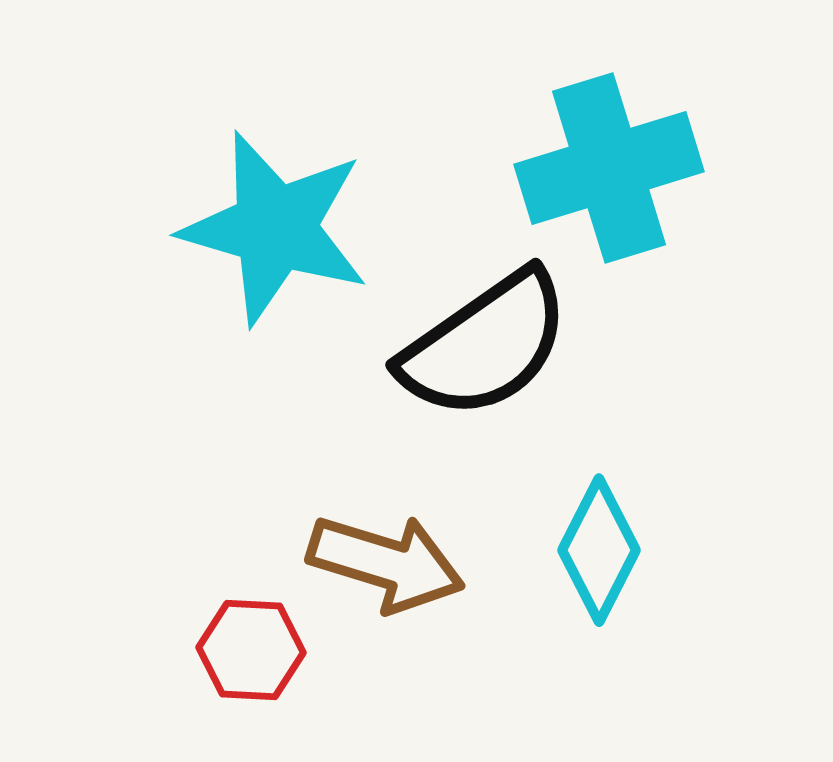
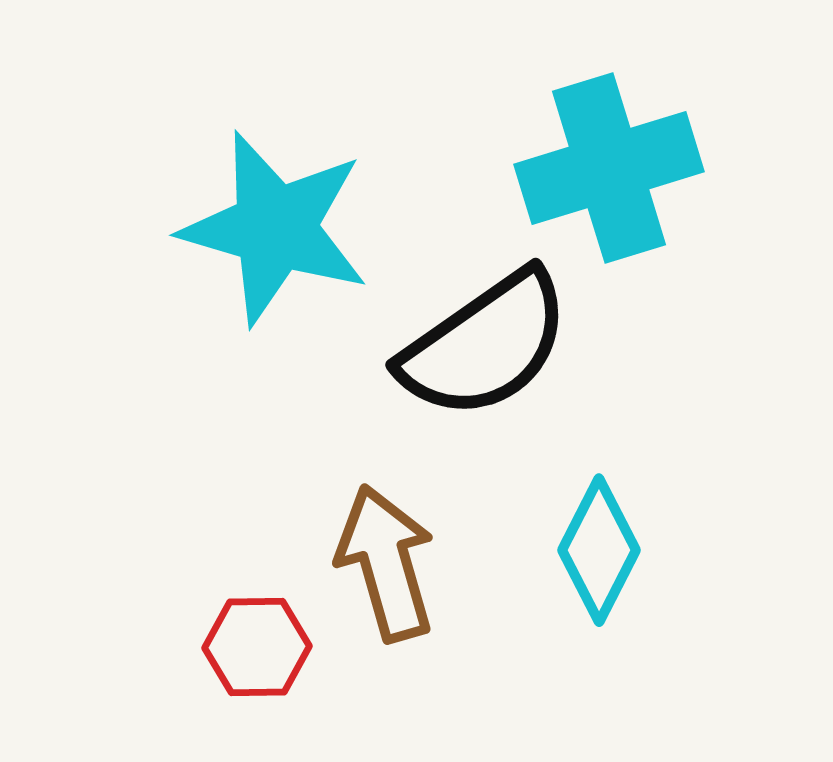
brown arrow: rotated 123 degrees counterclockwise
red hexagon: moved 6 px right, 3 px up; rotated 4 degrees counterclockwise
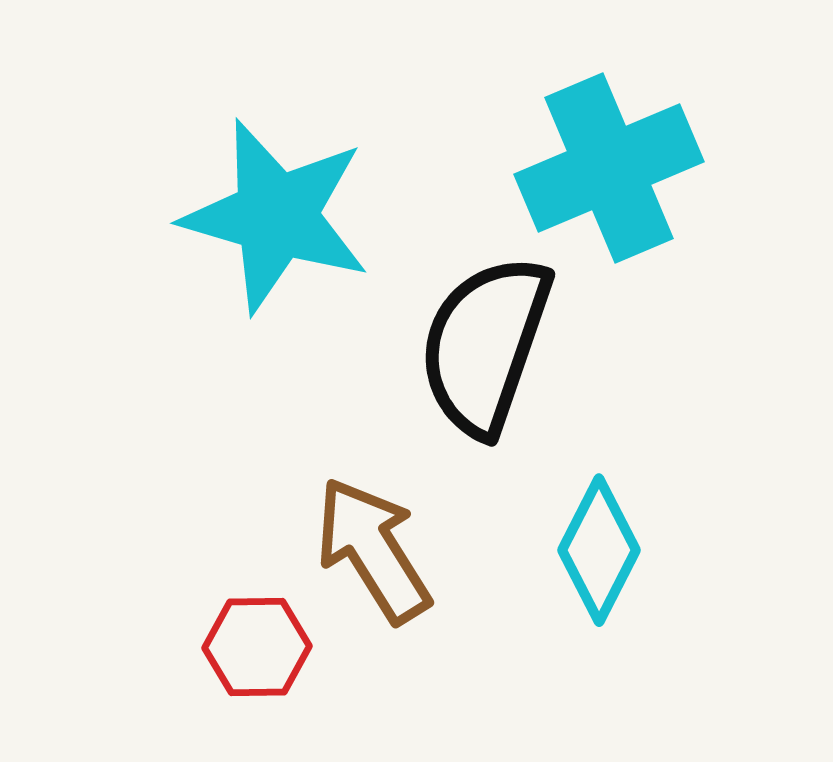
cyan cross: rotated 6 degrees counterclockwise
cyan star: moved 1 px right, 12 px up
black semicircle: rotated 144 degrees clockwise
brown arrow: moved 13 px left, 13 px up; rotated 16 degrees counterclockwise
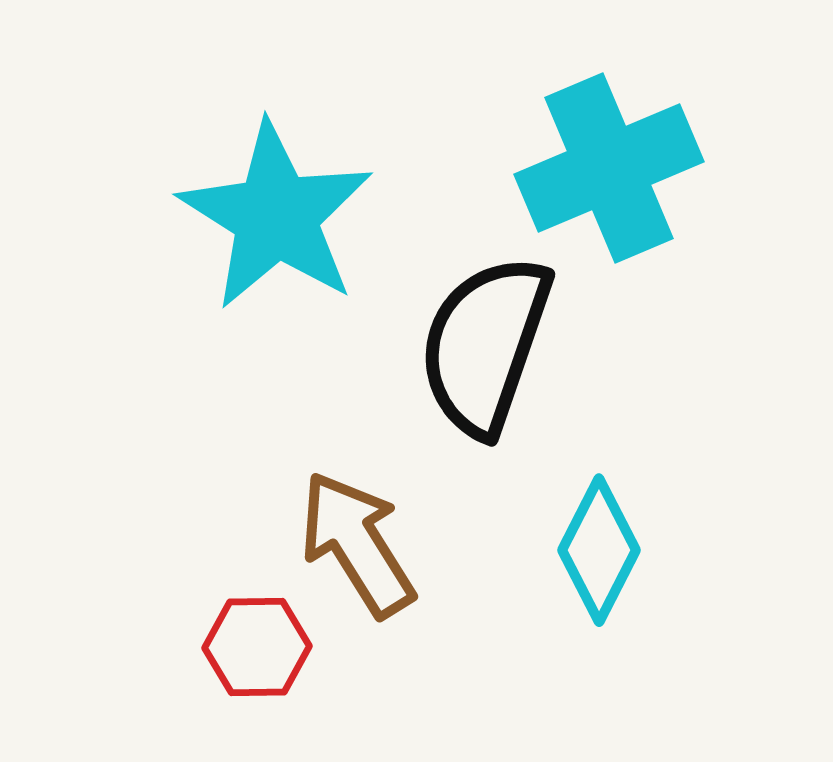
cyan star: rotated 16 degrees clockwise
brown arrow: moved 16 px left, 6 px up
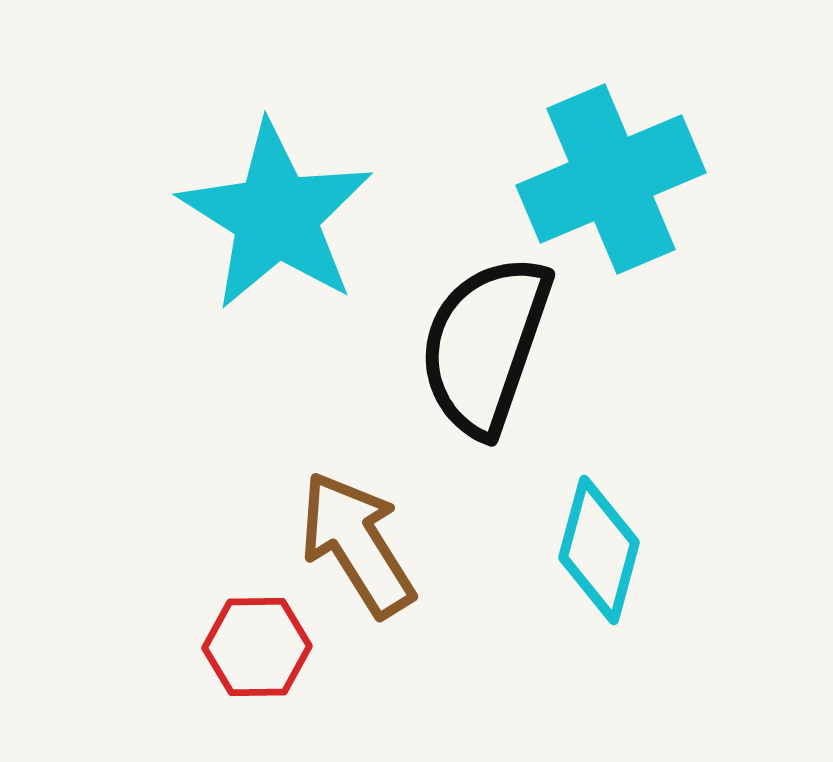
cyan cross: moved 2 px right, 11 px down
cyan diamond: rotated 12 degrees counterclockwise
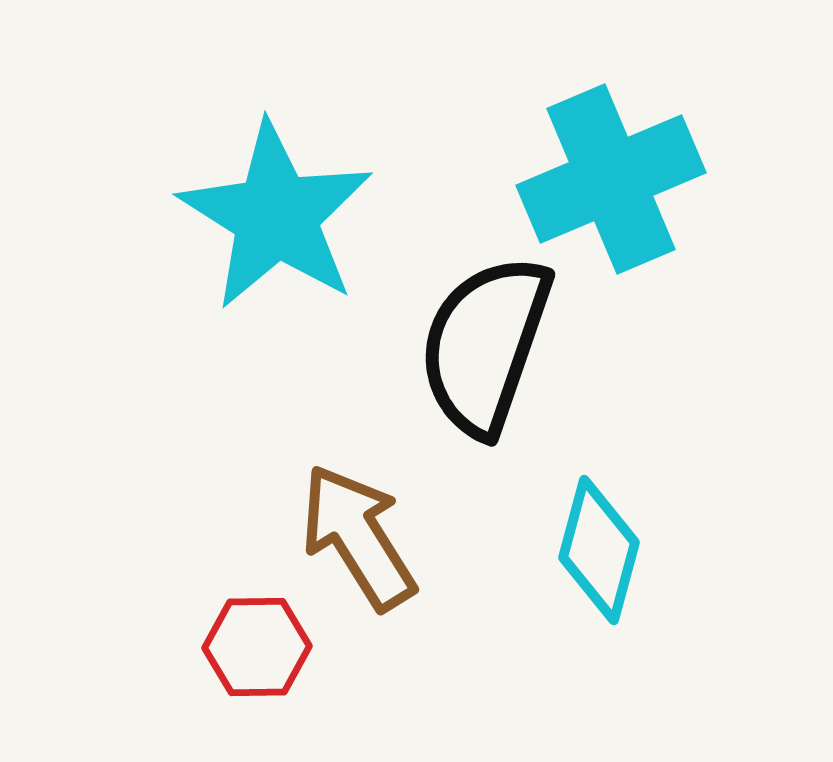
brown arrow: moved 1 px right, 7 px up
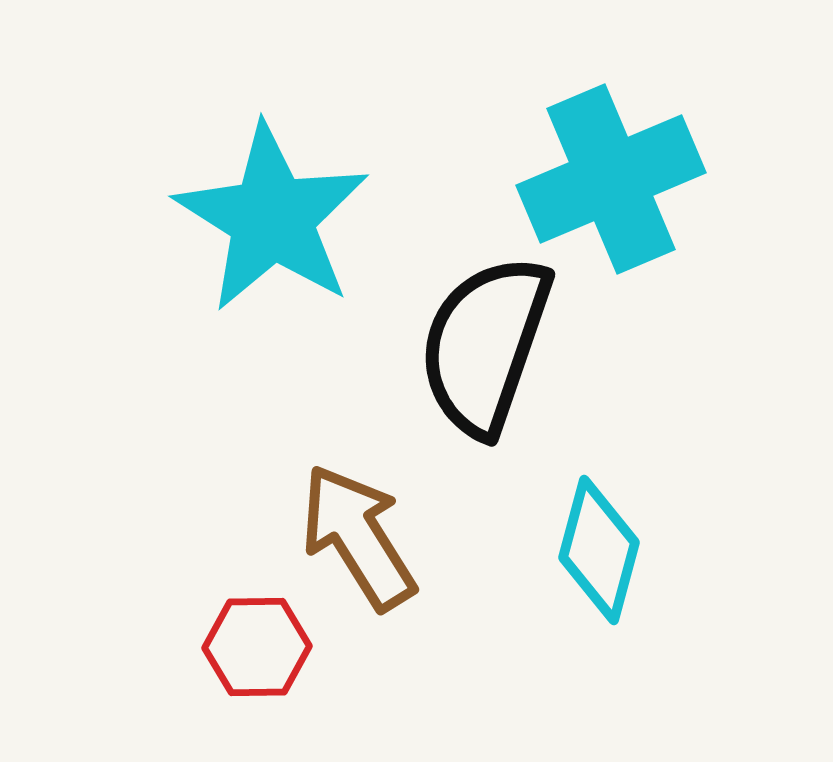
cyan star: moved 4 px left, 2 px down
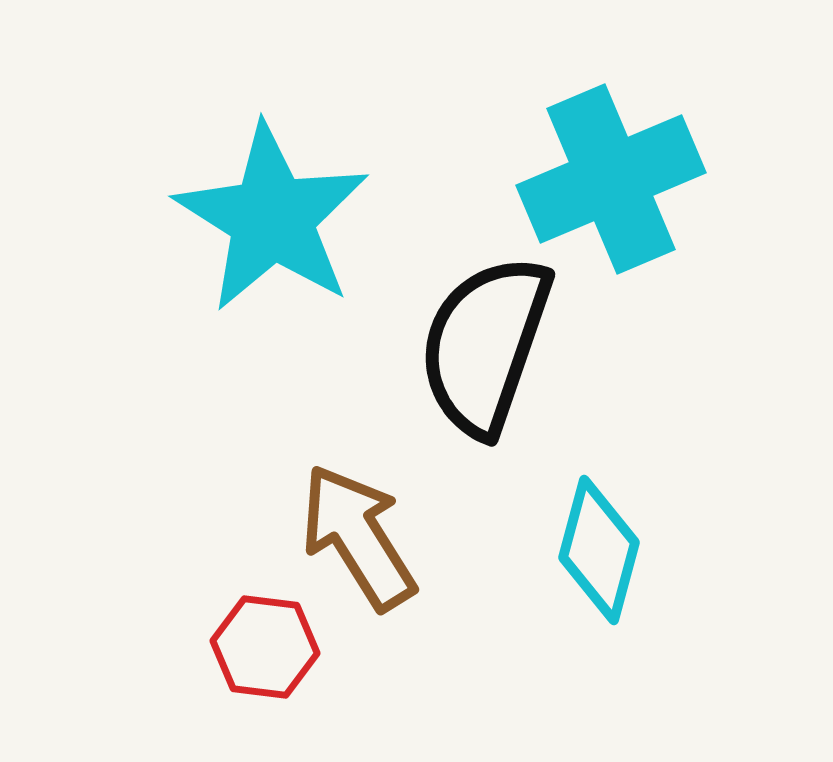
red hexagon: moved 8 px right; rotated 8 degrees clockwise
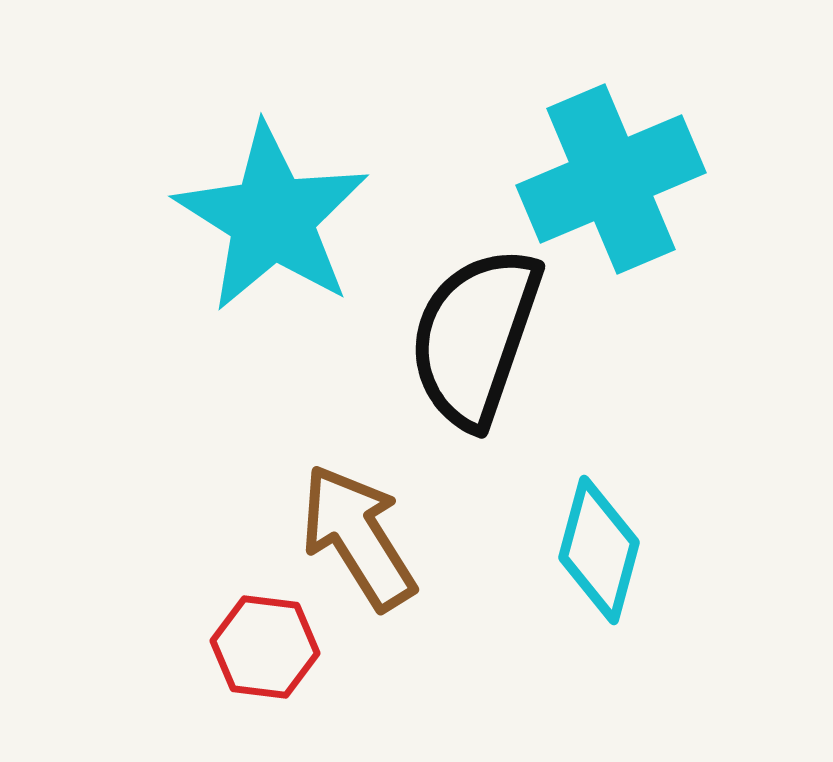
black semicircle: moved 10 px left, 8 px up
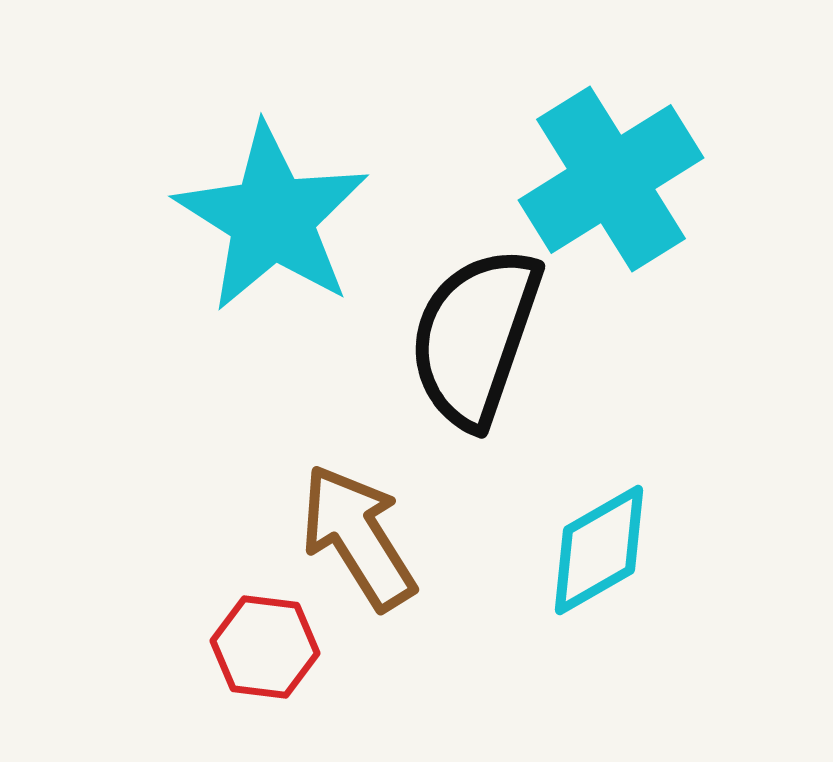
cyan cross: rotated 9 degrees counterclockwise
cyan diamond: rotated 45 degrees clockwise
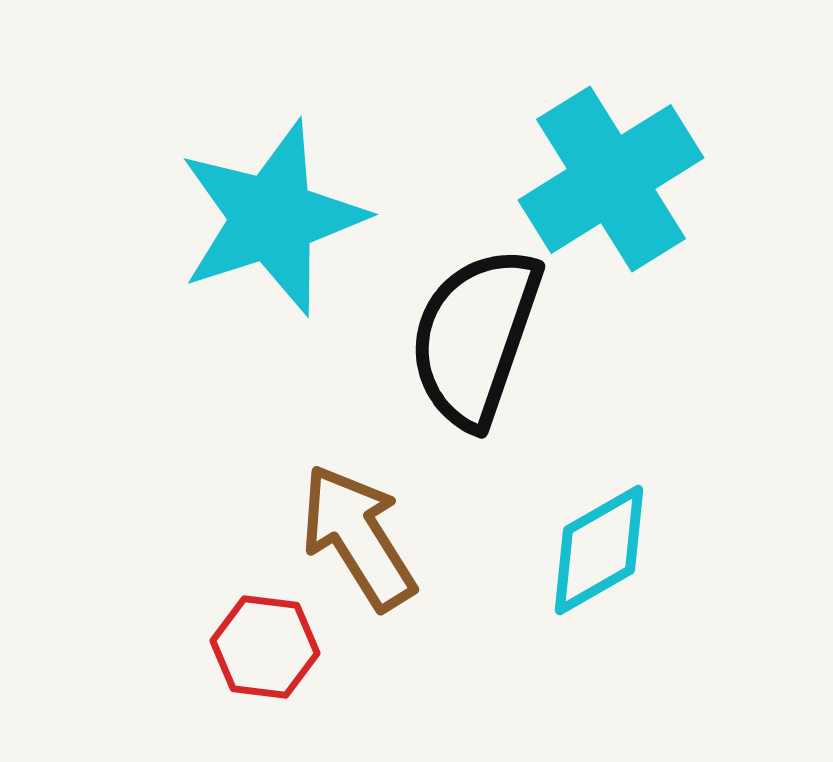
cyan star: rotated 22 degrees clockwise
